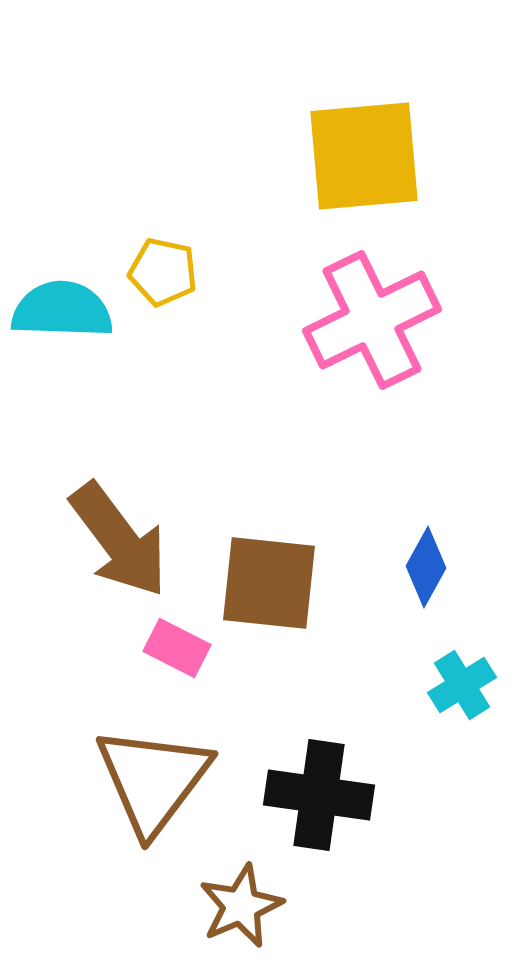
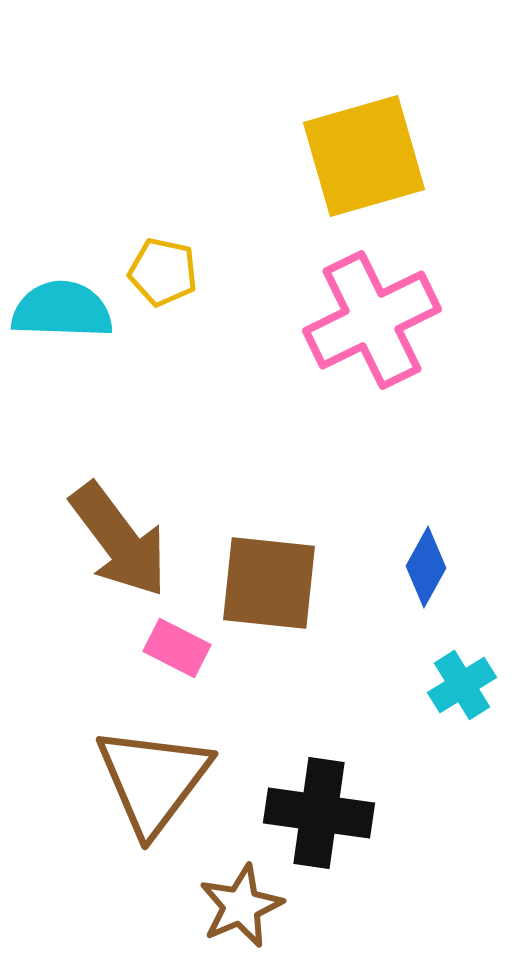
yellow square: rotated 11 degrees counterclockwise
black cross: moved 18 px down
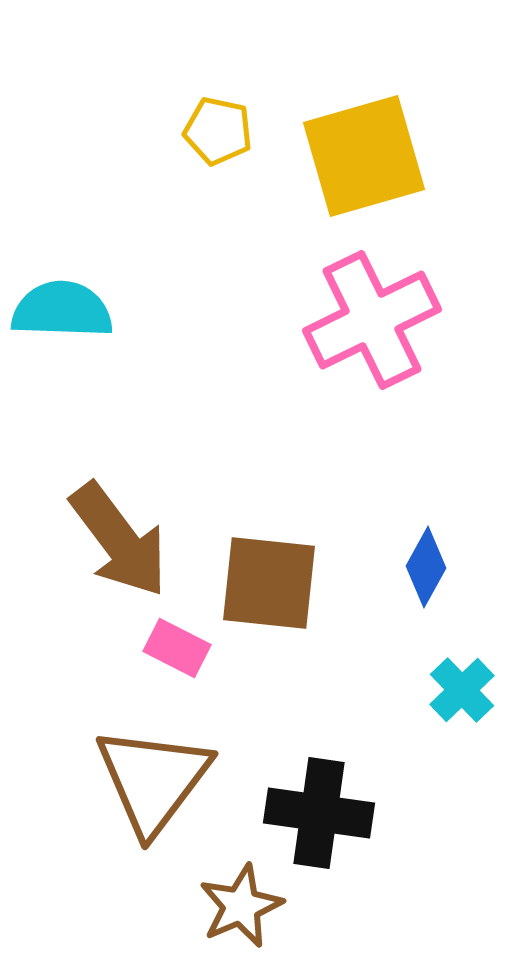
yellow pentagon: moved 55 px right, 141 px up
cyan cross: moved 5 px down; rotated 12 degrees counterclockwise
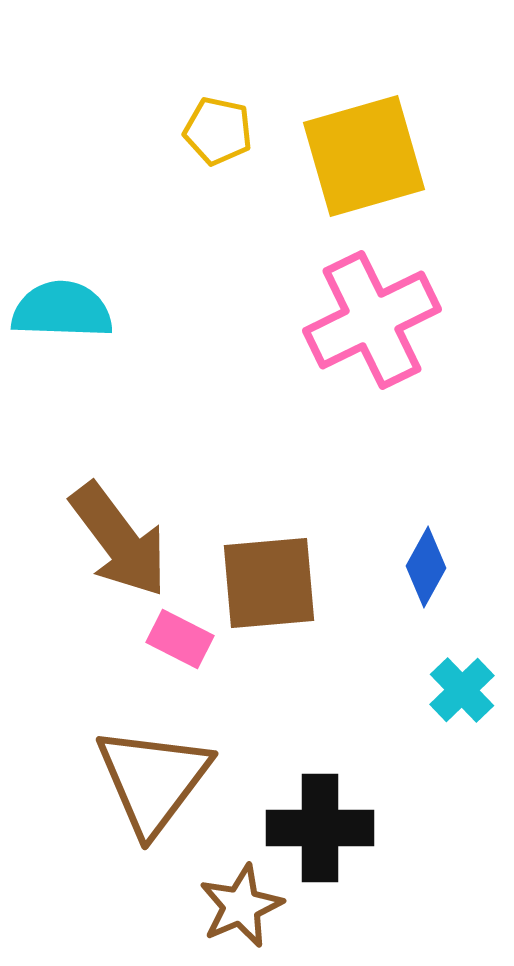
brown square: rotated 11 degrees counterclockwise
pink rectangle: moved 3 px right, 9 px up
black cross: moved 1 px right, 15 px down; rotated 8 degrees counterclockwise
